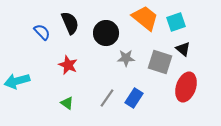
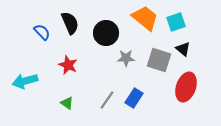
gray square: moved 1 px left, 2 px up
cyan arrow: moved 8 px right
gray line: moved 2 px down
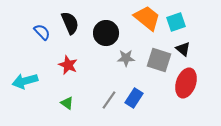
orange trapezoid: moved 2 px right
red ellipse: moved 4 px up
gray line: moved 2 px right
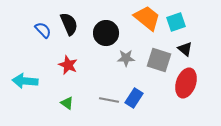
black semicircle: moved 1 px left, 1 px down
blue semicircle: moved 1 px right, 2 px up
black triangle: moved 2 px right
cyan arrow: rotated 20 degrees clockwise
gray line: rotated 66 degrees clockwise
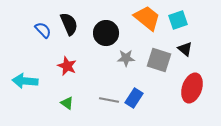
cyan square: moved 2 px right, 2 px up
red star: moved 1 px left, 1 px down
red ellipse: moved 6 px right, 5 px down
